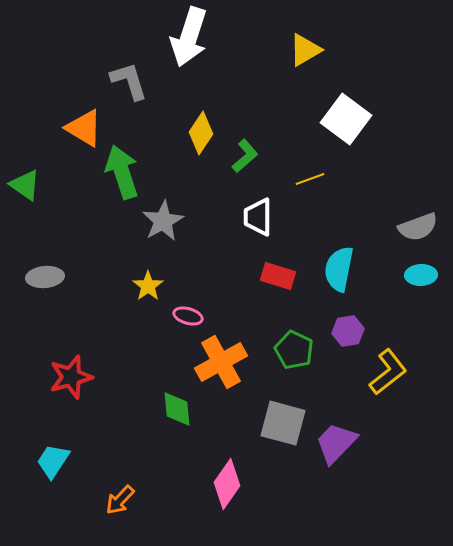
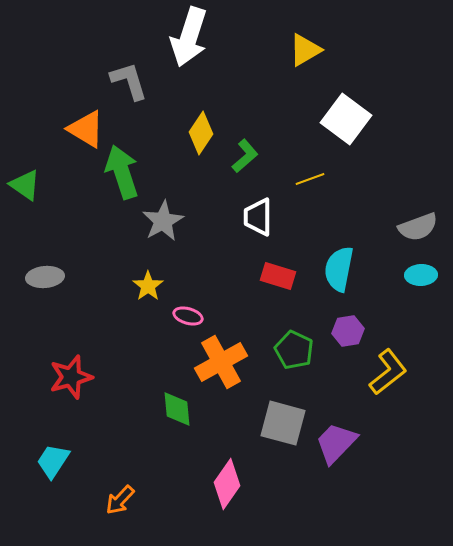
orange triangle: moved 2 px right, 1 px down
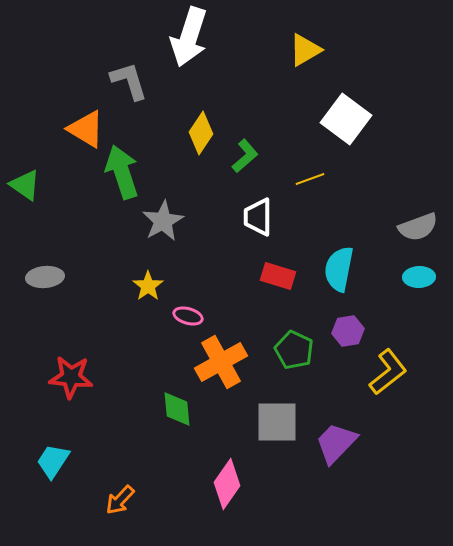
cyan ellipse: moved 2 px left, 2 px down
red star: rotated 21 degrees clockwise
gray square: moved 6 px left, 1 px up; rotated 15 degrees counterclockwise
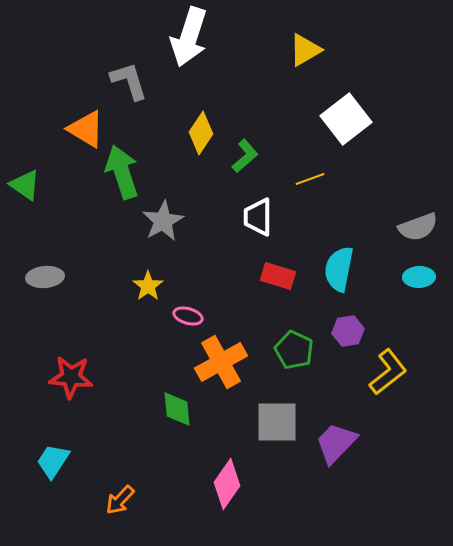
white square: rotated 15 degrees clockwise
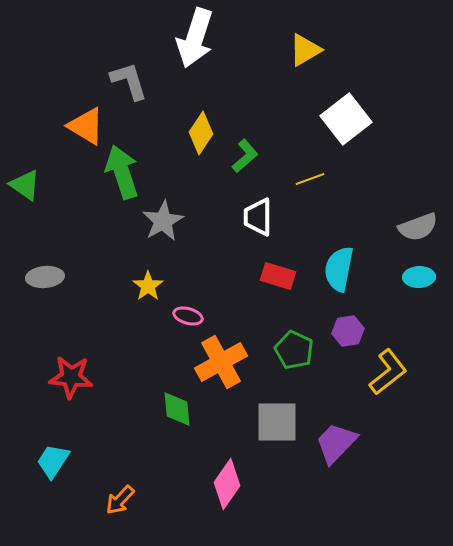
white arrow: moved 6 px right, 1 px down
orange triangle: moved 3 px up
